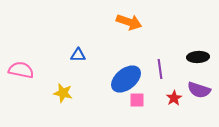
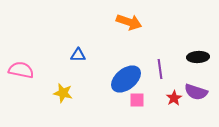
purple semicircle: moved 3 px left, 2 px down
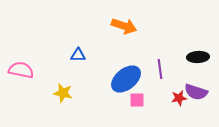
orange arrow: moved 5 px left, 4 px down
red star: moved 5 px right; rotated 21 degrees clockwise
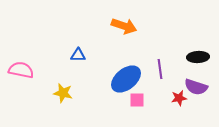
purple semicircle: moved 5 px up
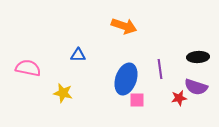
pink semicircle: moved 7 px right, 2 px up
blue ellipse: rotated 32 degrees counterclockwise
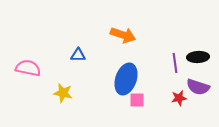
orange arrow: moved 1 px left, 9 px down
purple line: moved 15 px right, 6 px up
purple semicircle: moved 2 px right
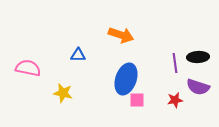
orange arrow: moved 2 px left
red star: moved 4 px left, 2 px down
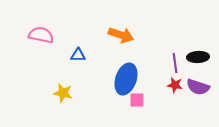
pink semicircle: moved 13 px right, 33 px up
red star: moved 15 px up; rotated 21 degrees clockwise
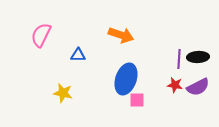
pink semicircle: rotated 75 degrees counterclockwise
purple line: moved 4 px right, 4 px up; rotated 12 degrees clockwise
purple semicircle: rotated 45 degrees counterclockwise
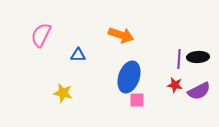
blue ellipse: moved 3 px right, 2 px up
purple semicircle: moved 1 px right, 4 px down
